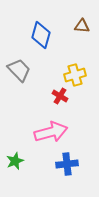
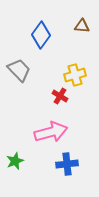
blue diamond: rotated 20 degrees clockwise
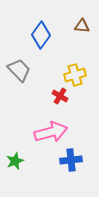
blue cross: moved 4 px right, 4 px up
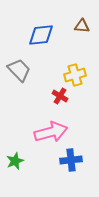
blue diamond: rotated 48 degrees clockwise
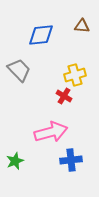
red cross: moved 4 px right
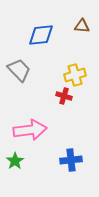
red cross: rotated 14 degrees counterclockwise
pink arrow: moved 21 px left, 2 px up; rotated 8 degrees clockwise
green star: rotated 12 degrees counterclockwise
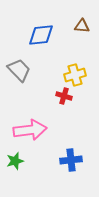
green star: rotated 18 degrees clockwise
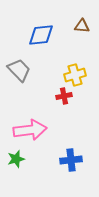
red cross: rotated 28 degrees counterclockwise
green star: moved 1 px right, 2 px up
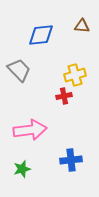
green star: moved 6 px right, 10 px down
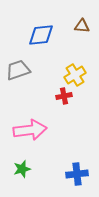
gray trapezoid: moved 1 px left; rotated 65 degrees counterclockwise
yellow cross: rotated 15 degrees counterclockwise
blue cross: moved 6 px right, 14 px down
